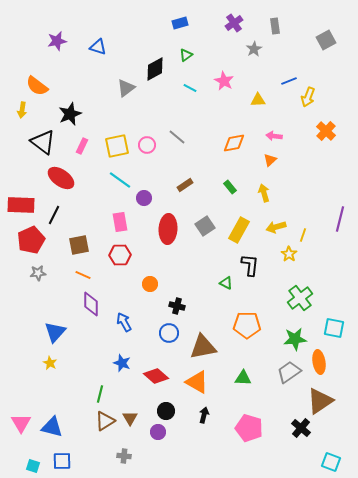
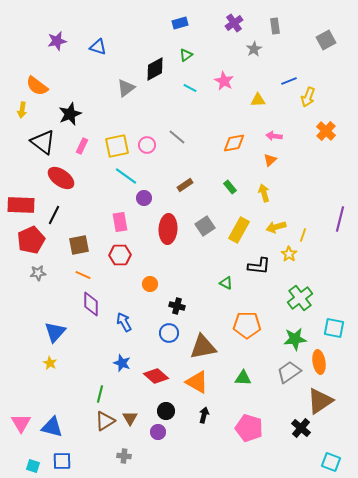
cyan line at (120, 180): moved 6 px right, 4 px up
black L-shape at (250, 265): moved 9 px right, 1 px down; rotated 90 degrees clockwise
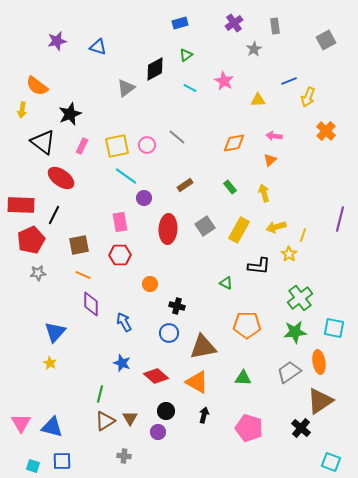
green star at (295, 339): moved 7 px up
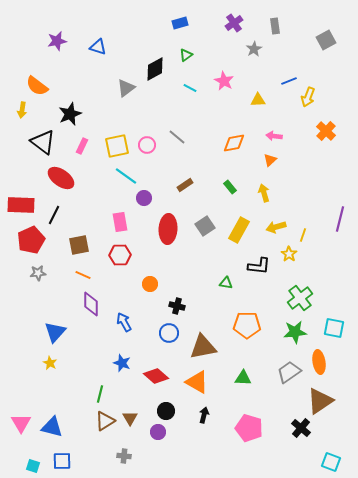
green triangle at (226, 283): rotated 16 degrees counterclockwise
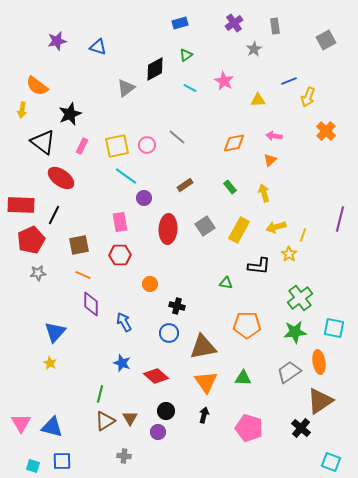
orange triangle at (197, 382): moved 9 px right; rotated 25 degrees clockwise
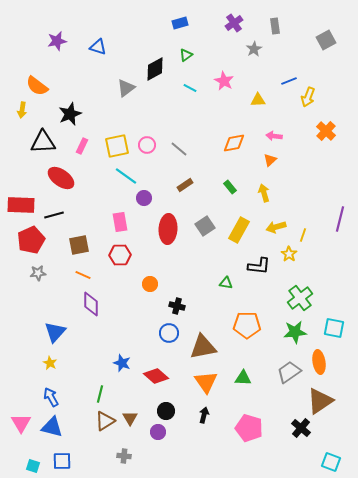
gray line at (177, 137): moved 2 px right, 12 px down
black triangle at (43, 142): rotated 40 degrees counterclockwise
black line at (54, 215): rotated 48 degrees clockwise
blue arrow at (124, 322): moved 73 px left, 75 px down
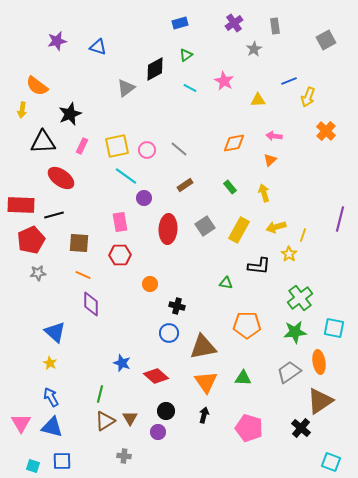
pink circle at (147, 145): moved 5 px down
brown square at (79, 245): moved 2 px up; rotated 15 degrees clockwise
blue triangle at (55, 332): rotated 30 degrees counterclockwise
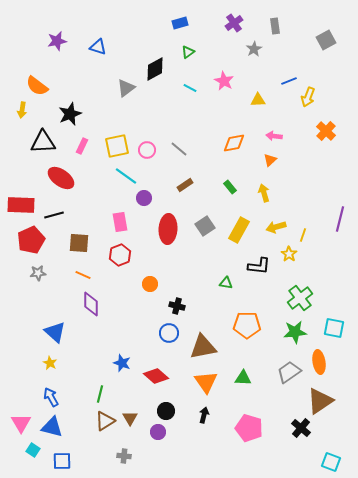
green triangle at (186, 55): moved 2 px right, 3 px up
red hexagon at (120, 255): rotated 20 degrees counterclockwise
cyan square at (33, 466): moved 16 px up; rotated 16 degrees clockwise
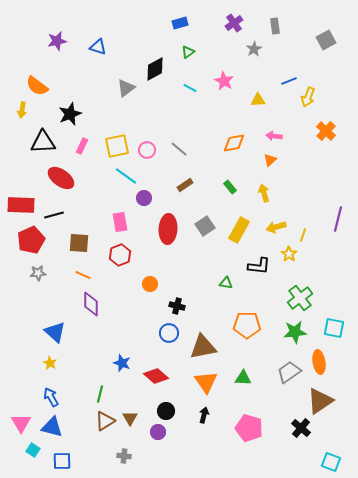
purple line at (340, 219): moved 2 px left
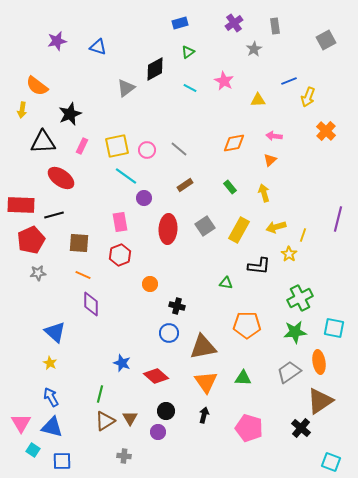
green cross at (300, 298): rotated 10 degrees clockwise
